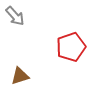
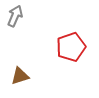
gray arrow: rotated 115 degrees counterclockwise
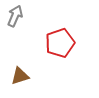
red pentagon: moved 11 px left, 4 px up
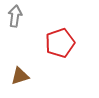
gray arrow: rotated 15 degrees counterclockwise
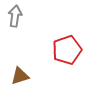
red pentagon: moved 7 px right, 7 px down
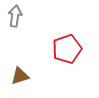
red pentagon: moved 1 px up
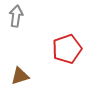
gray arrow: moved 1 px right
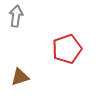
brown triangle: moved 1 px down
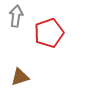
red pentagon: moved 18 px left, 16 px up
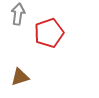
gray arrow: moved 2 px right, 2 px up
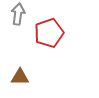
brown triangle: rotated 18 degrees clockwise
